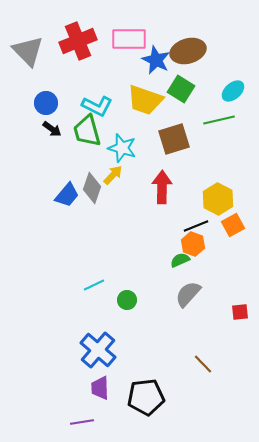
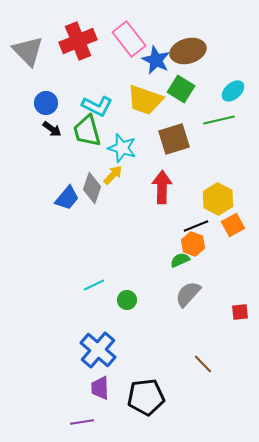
pink rectangle: rotated 52 degrees clockwise
blue trapezoid: moved 3 px down
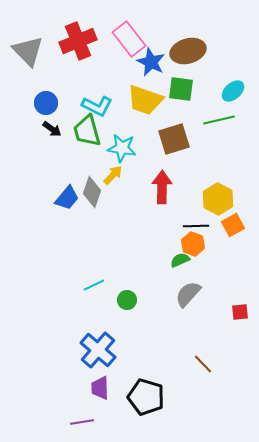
blue star: moved 5 px left, 2 px down
green square: rotated 24 degrees counterclockwise
cyan star: rotated 8 degrees counterclockwise
gray diamond: moved 4 px down
black line: rotated 20 degrees clockwise
black pentagon: rotated 24 degrees clockwise
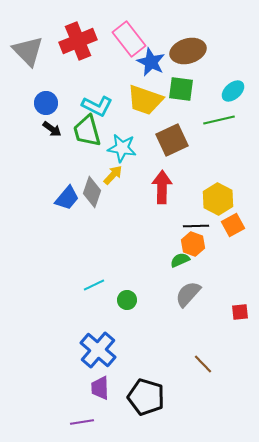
brown square: moved 2 px left, 1 px down; rotated 8 degrees counterclockwise
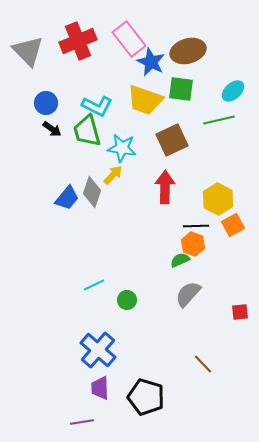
red arrow: moved 3 px right
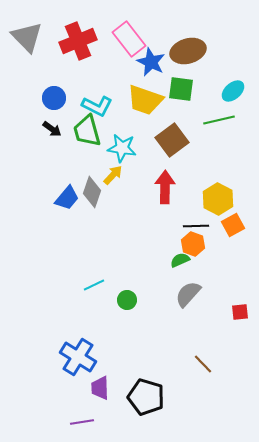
gray triangle: moved 1 px left, 14 px up
blue circle: moved 8 px right, 5 px up
brown square: rotated 12 degrees counterclockwise
blue cross: moved 20 px left, 7 px down; rotated 9 degrees counterclockwise
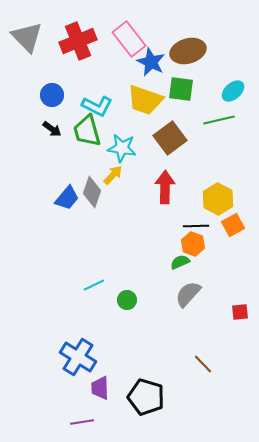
blue circle: moved 2 px left, 3 px up
brown square: moved 2 px left, 2 px up
green semicircle: moved 2 px down
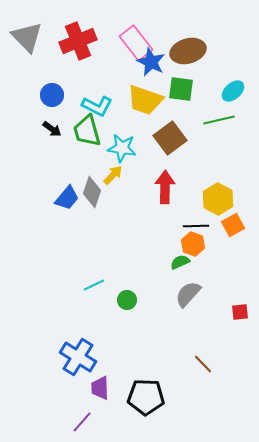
pink rectangle: moved 7 px right, 4 px down
black pentagon: rotated 15 degrees counterclockwise
purple line: rotated 40 degrees counterclockwise
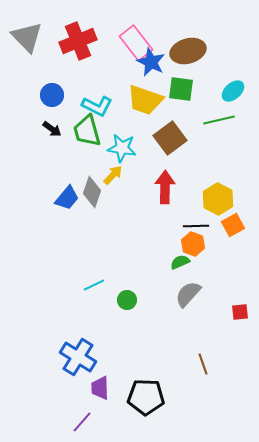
brown line: rotated 25 degrees clockwise
